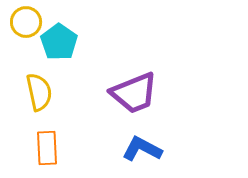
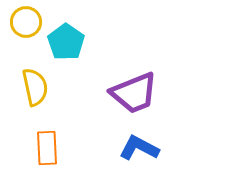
cyan pentagon: moved 7 px right
yellow semicircle: moved 4 px left, 5 px up
blue L-shape: moved 3 px left, 1 px up
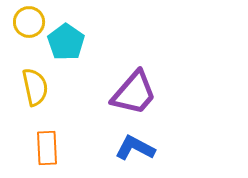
yellow circle: moved 3 px right
purple trapezoid: rotated 27 degrees counterclockwise
blue L-shape: moved 4 px left
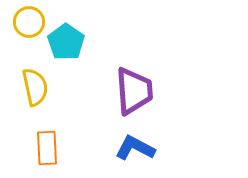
purple trapezoid: moved 2 px up; rotated 45 degrees counterclockwise
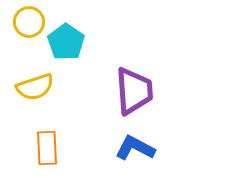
yellow semicircle: rotated 84 degrees clockwise
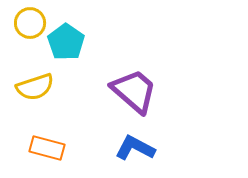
yellow circle: moved 1 px right, 1 px down
purple trapezoid: rotated 45 degrees counterclockwise
orange rectangle: rotated 72 degrees counterclockwise
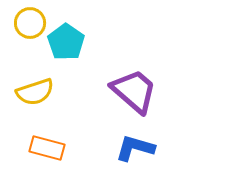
yellow semicircle: moved 5 px down
blue L-shape: rotated 12 degrees counterclockwise
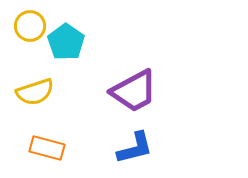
yellow circle: moved 3 px down
purple trapezoid: rotated 111 degrees clockwise
blue L-shape: rotated 150 degrees clockwise
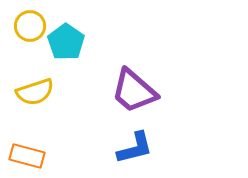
purple trapezoid: rotated 69 degrees clockwise
orange rectangle: moved 20 px left, 8 px down
